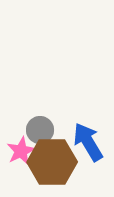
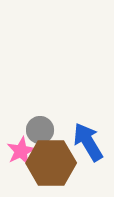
brown hexagon: moved 1 px left, 1 px down
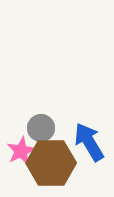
gray circle: moved 1 px right, 2 px up
blue arrow: moved 1 px right
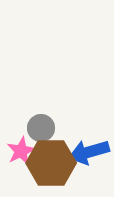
blue arrow: moved 10 px down; rotated 75 degrees counterclockwise
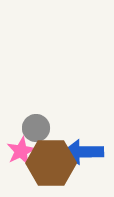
gray circle: moved 5 px left
blue arrow: moved 6 px left; rotated 15 degrees clockwise
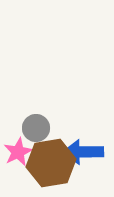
pink star: moved 3 px left, 1 px down
brown hexagon: rotated 9 degrees counterclockwise
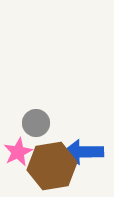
gray circle: moved 5 px up
brown hexagon: moved 1 px right, 3 px down
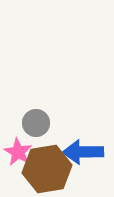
pink star: rotated 16 degrees counterclockwise
brown hexagon: moved 5 px left, 3 px down
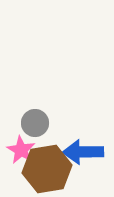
gray circle: moved 1 px left
pink star: moved 3 px right, 2 px up
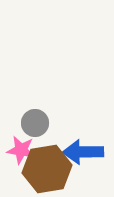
pink star: rotated 20 degrees counterclockwise
